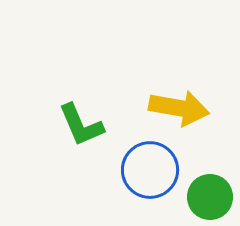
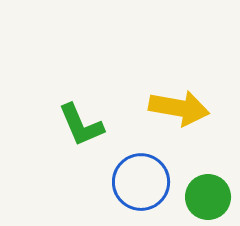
blue circle: moved 9 px left, 12 px down
green circle: moved 2 px left
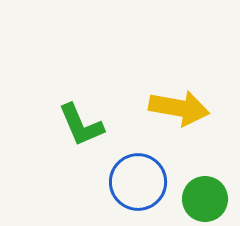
blue circle: moved 3 px left
green circle: moved 3 px left, 2 px down
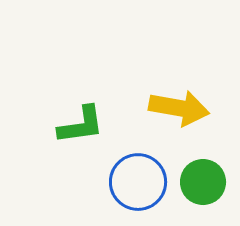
green L-shape: rotated 75 degrees counterclockwise
green circle: moved 2 px left, 17 px up
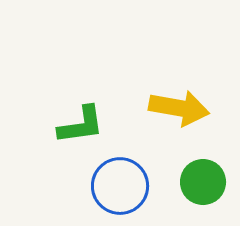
blue circle: moved 18 px left, 4 px down
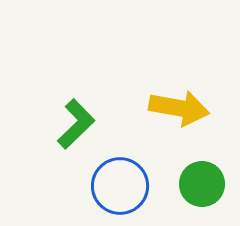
green L-shape: moved 5 px left, 1 px up; rotated 36 degrees counterclockwise
green circle: moved 1 px left, 2 px down
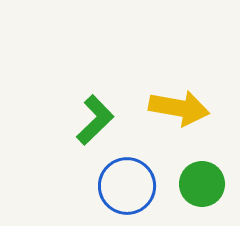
green L-shape: moved 19 px right, 4 px up
blue circle: moved 7 px right
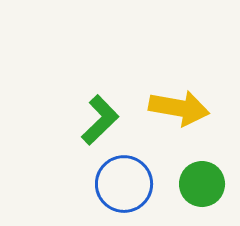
green L-shape: moved 5 px right
blue circle: moved 3 px left, 2 px up
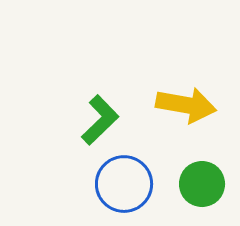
yellow arrow: moved 7 px right, 3 px up
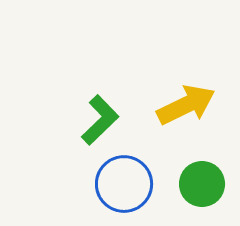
yellow arrow: rotated 36 degrees counterclockwise
